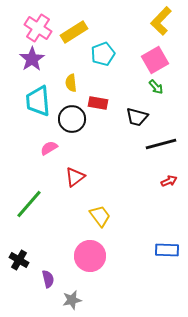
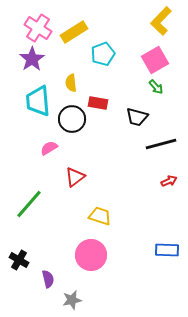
yellow trapezoid: rotated 35 degrees counterclockwise
pink circle: moved 1 px right, 1 px up
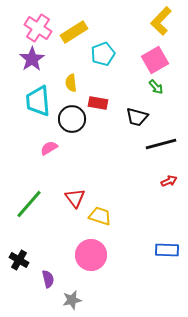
red triangle: moved 21 px down; rotated 30 degrees counterclockwise
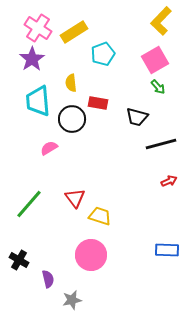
green arrow: moved 2 px right
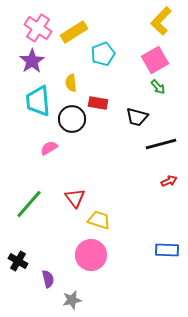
purple star: moved 2 px down
yellow trapezoid: moved 1 px left, 4 px down
black cross: moved 1 px left, 1 px down
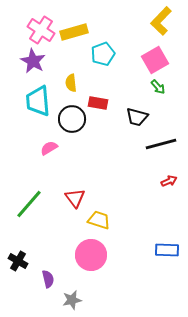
pink cross: moved 3 px right, 2 px down
yellow rectangle: rotated 16 degrees clockwise
purple star: moved 1 px right; rotated 10 degrees counterclockwise
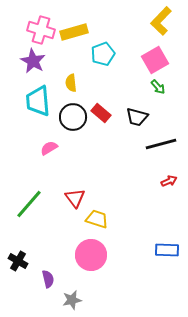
pink cross: rotated 16 degrees counterclockwise
red rectangle: moved 3 px right, 10 px down; rotated 30 degrees clockwise
black circle: moved 1 px right, 2 px up
yellow trapezoid: moved 2 px left, 1 px up
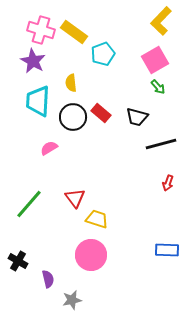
yellow rectangle: rotated 52 degrees clockwise
cyan trapezoid: rotated 8 degrees clockwise
red arrow: moved 1 px left, 2 px down; rotated 133 degrees clockwise
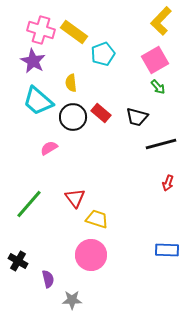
cyan trapezoid: rotated 52 degrees counterclockwise
gray star: rotated 12 degrees clockwise
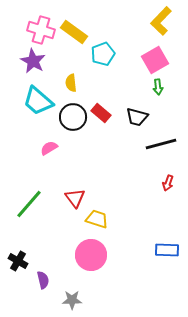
green arrow: rotated 35 degrees clockwise
purple semicircle: moved 5 px left, 1 px down
